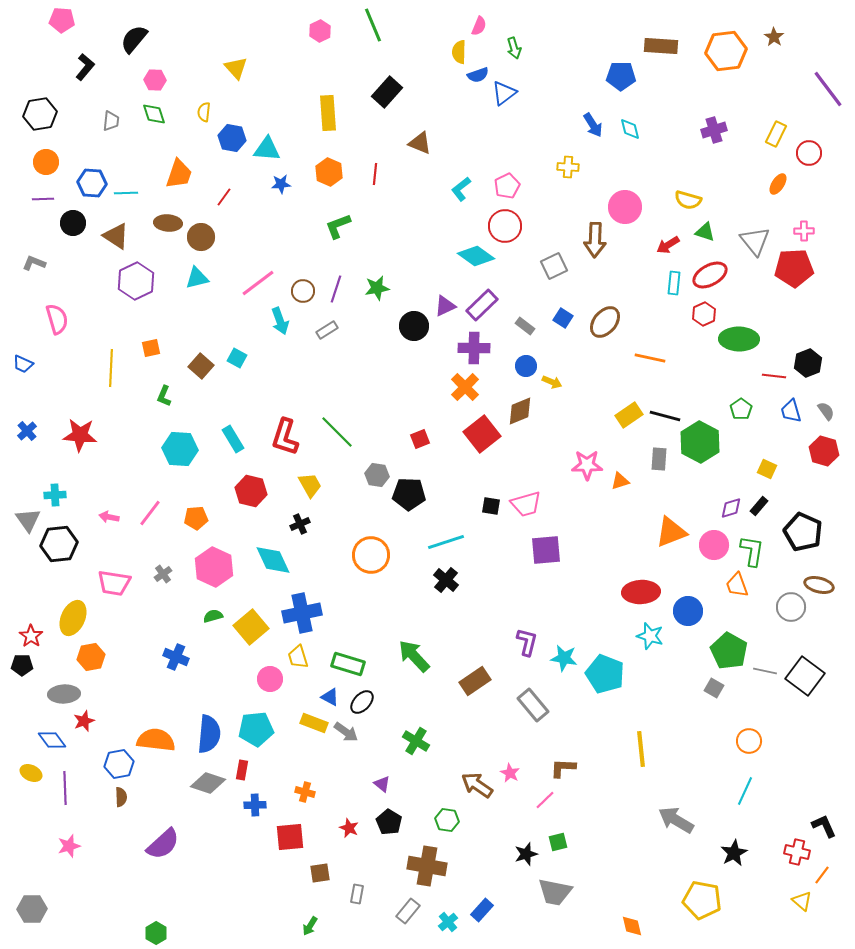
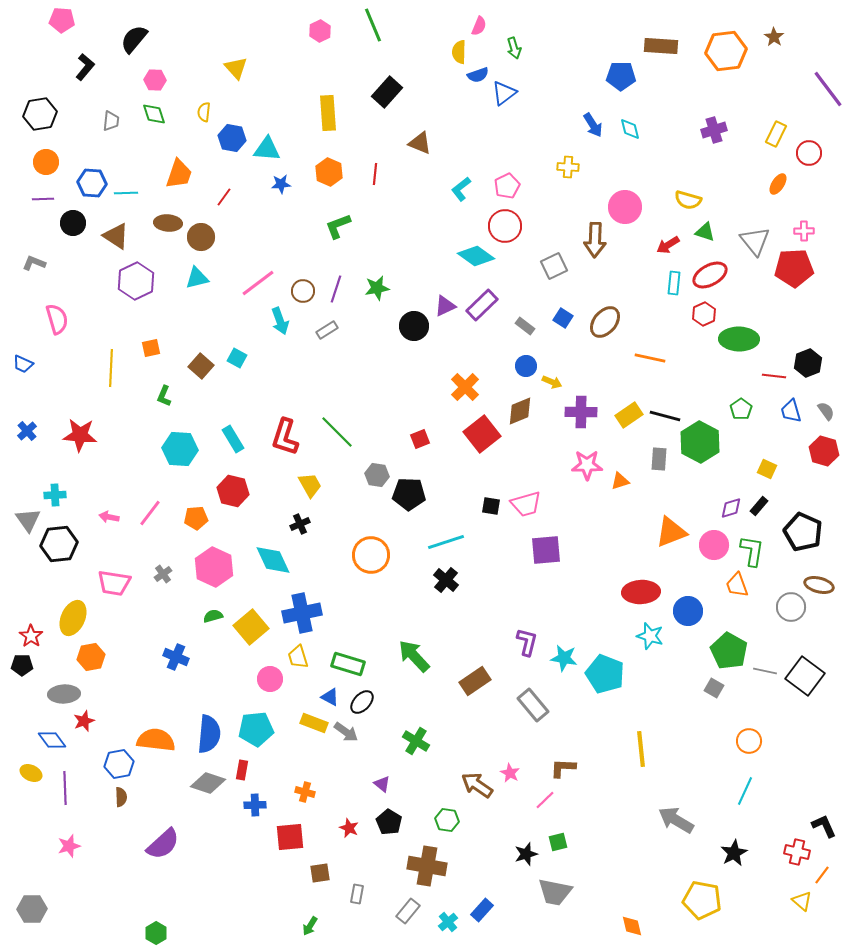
purple cross at (474, 348): moved 107 px right, 64 px down
red hexagon at (251, 491): moved 18 px left
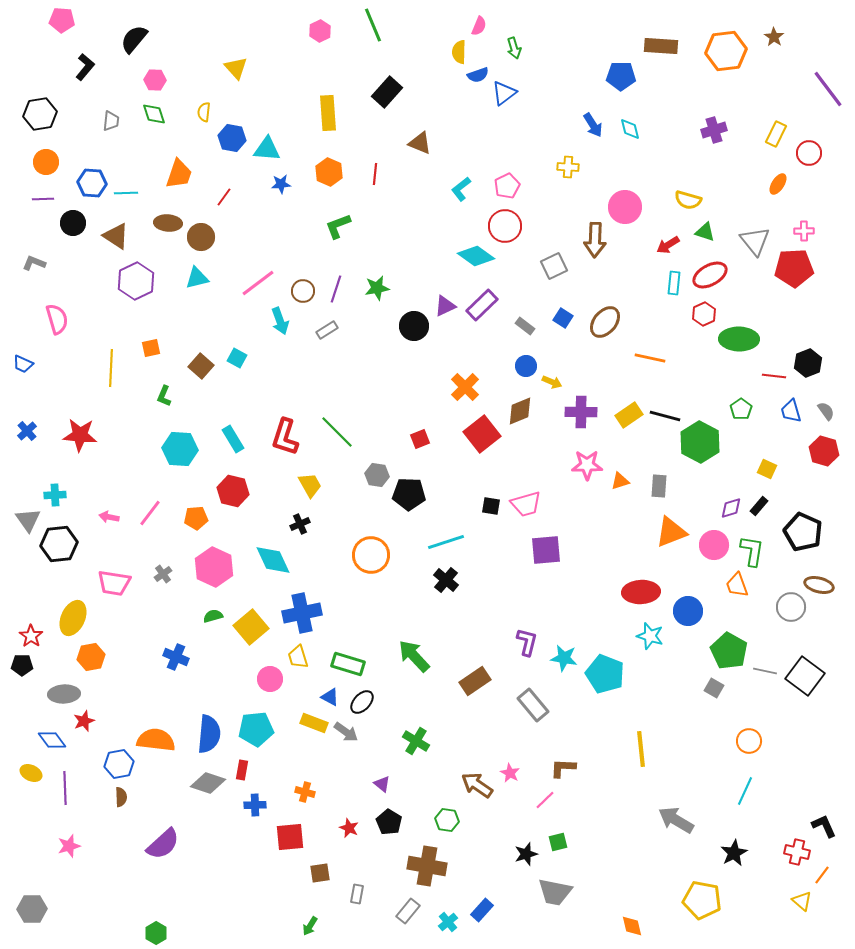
gray rectangle at (659, 459): moved 27 px down
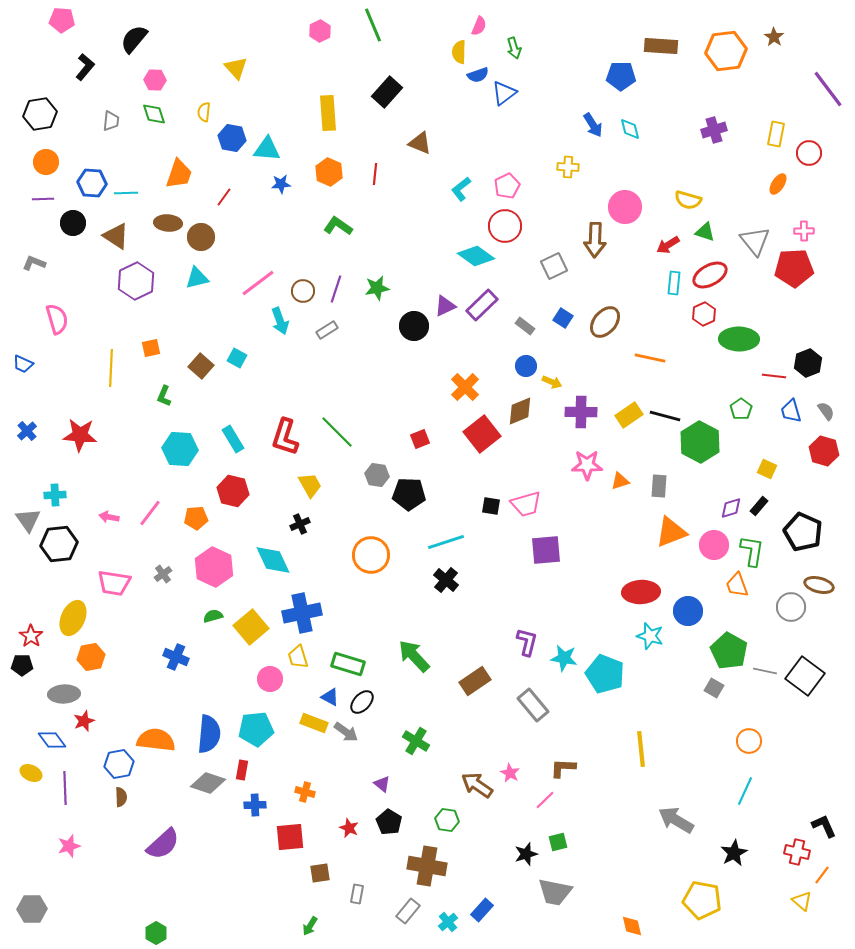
yellow rectangle at (776, 134): rotated 15 degrees counterclockwise
green L-shape at (338, 226): rotated 56 degrees clockwise
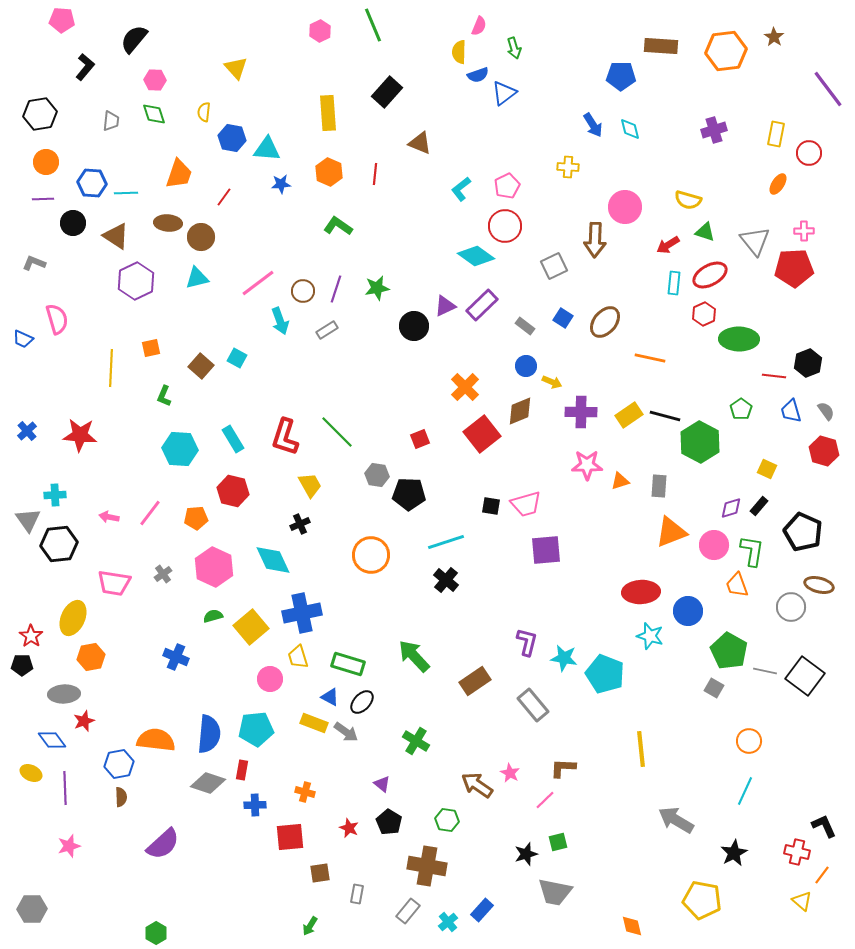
blue trapezoid at (23, 364): moved 25 px up
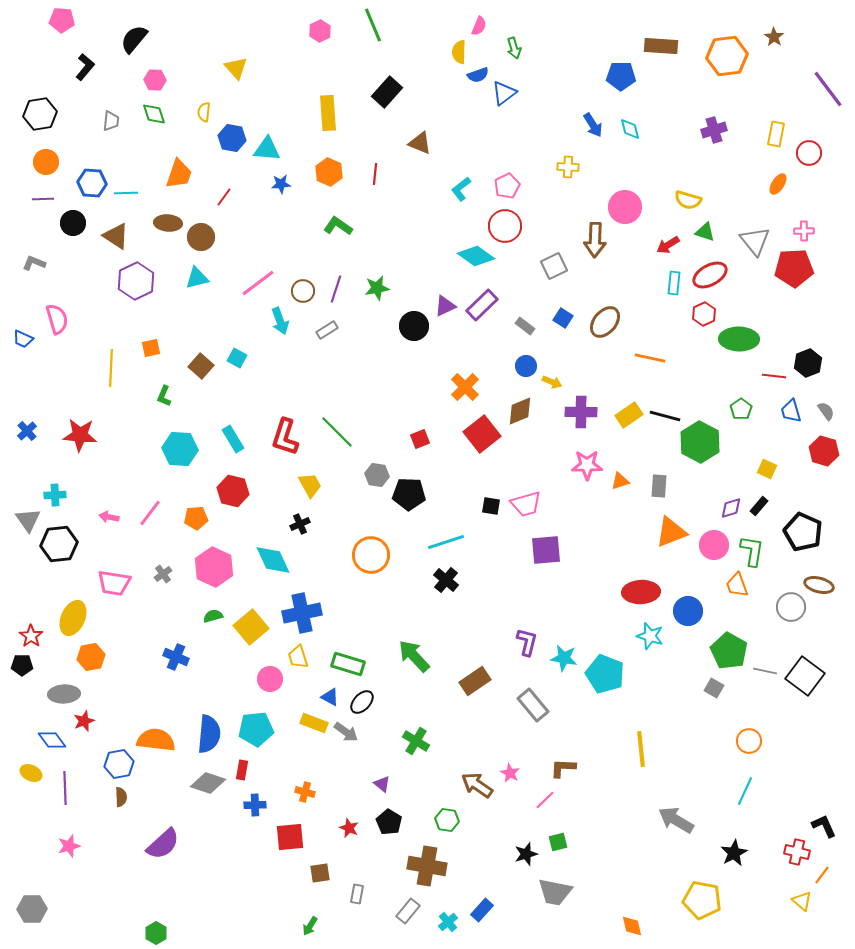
orange hexagon at (726, 51): moved 1 px right, 5 px down
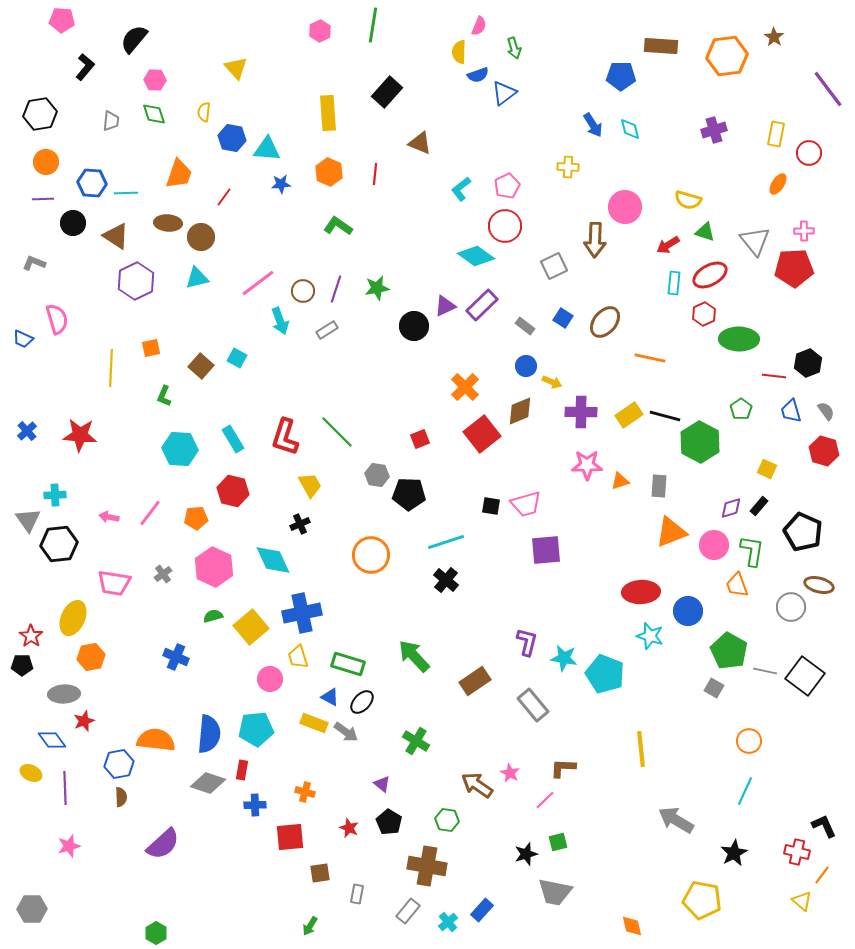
green line at (373, 25): rotated 32 degrees clockwise
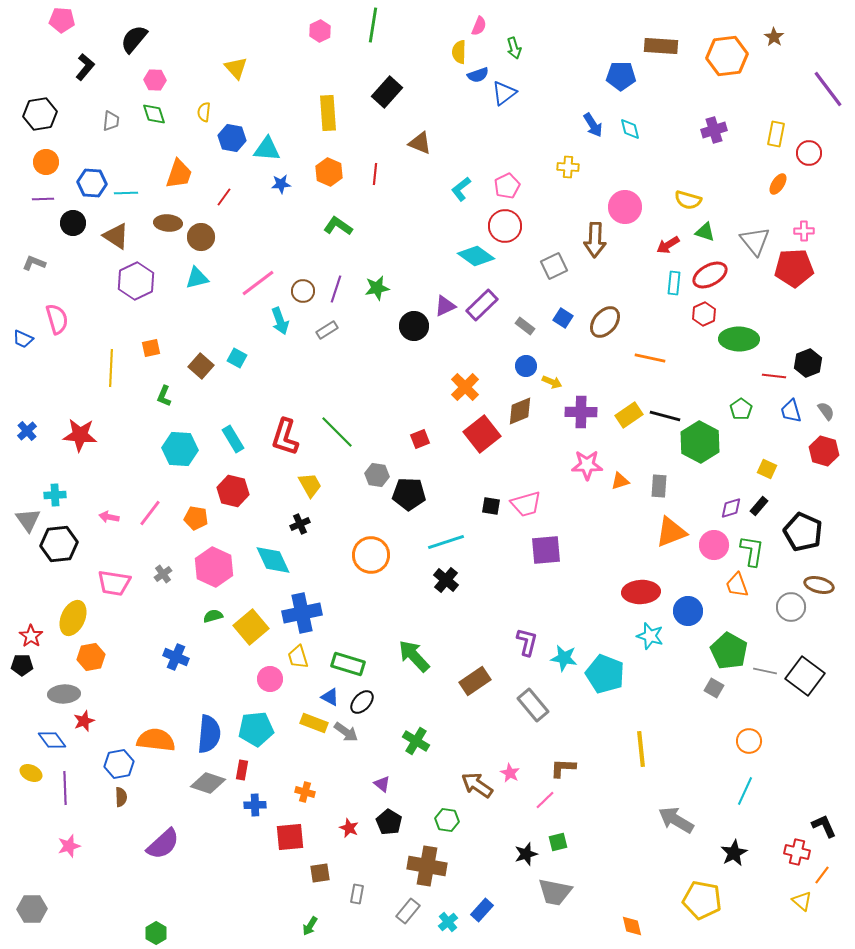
orange pentagon at (196, 518): rotated 15 degrees clockwise
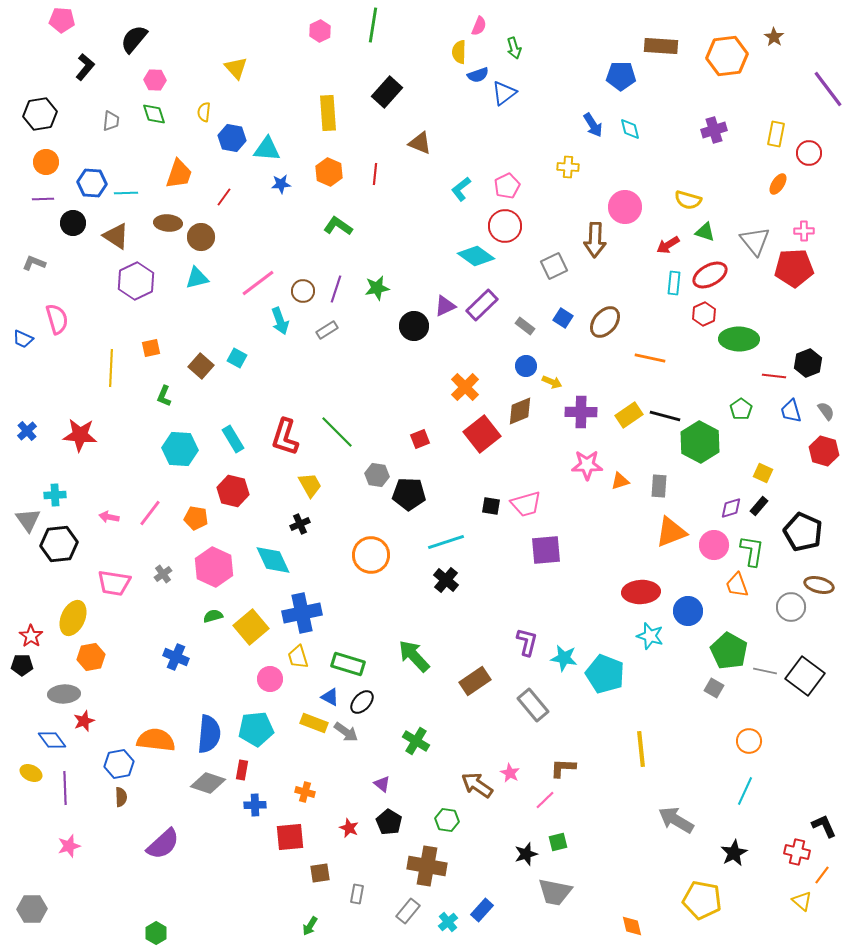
yellow square at (767, 469): moved 4 px left, 4 px down
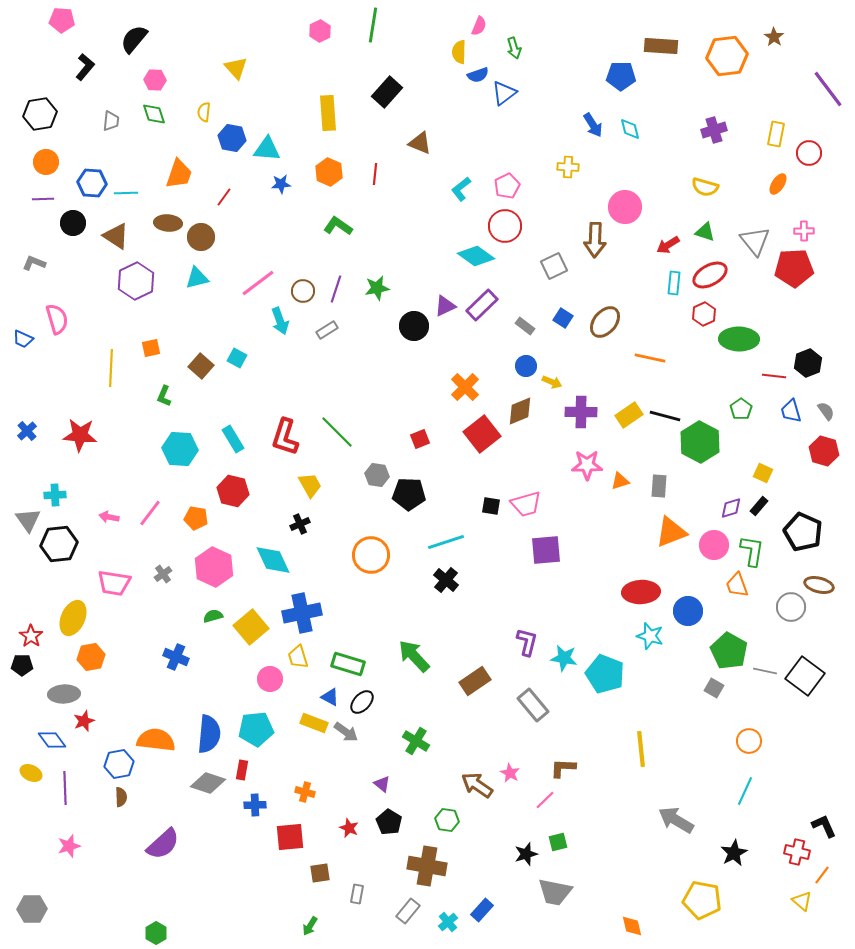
yellow semicircle at (688, 200): moved 17 px right, 13 px up
